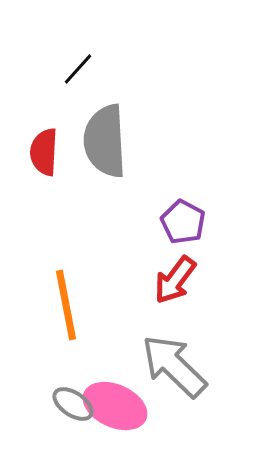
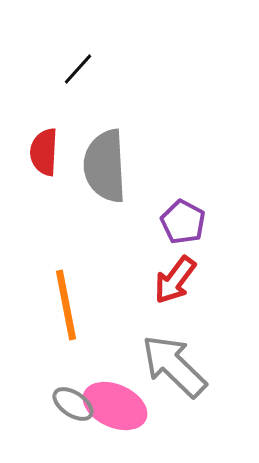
gray semicircle: moved 25 px down
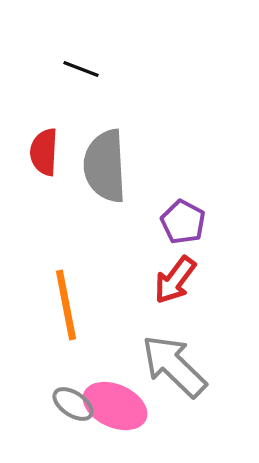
black line: moved 3 px right; rotated 69 degrees clockwise
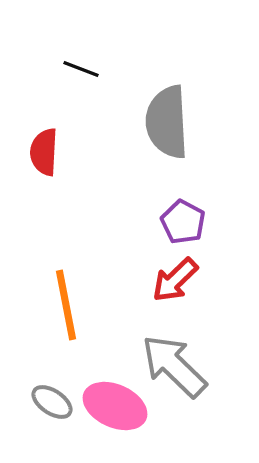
gray semicircle: moved 62 px right, 44 px up
red arrow: rotated 9 degrees clockwise
gray ellipse: moved 21 px left, 2 px up
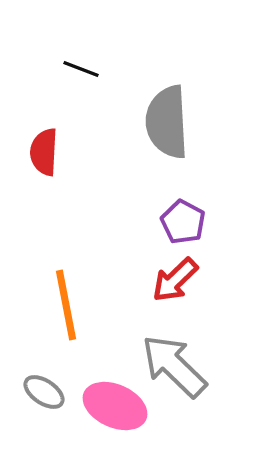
gray ellipse: moved 8 px left, 10 px up
